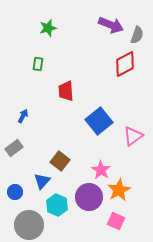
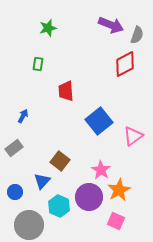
cyan hexagon: moved 2 px right, 1 px down
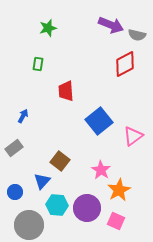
gray semicircle: rotated 84 degrees clockwise
purple circle: moved 2 px left, 11 px down
cyan hexagon: moved 2 px left, 1 px up; rotated 20 degrees counterclockwise
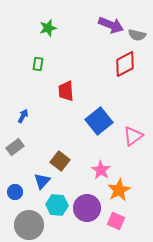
gray rectangle: moved 1 px right, 1 px up
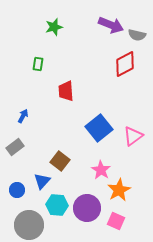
green star: moved 6 px right, 1 px up
blue square: moved 7 px down
blue circle: moved 2 px right, 2 px up
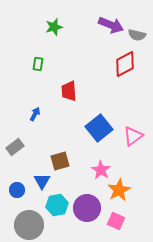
red trapezoid: moved 3 px right
blue arrow: moved 12 px right, 2 px up
brown square: rotated 36 degrees clockwise
blue triangle: rotated 12 degrees counterclockwise
cyan hexagon: rotated 15 degrees counterclockwise
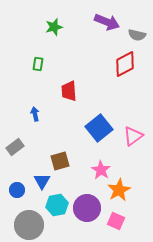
purple arrow: moved 4 px left, 3 px up
blue arrow: rotated 40 degrees counterclockwise
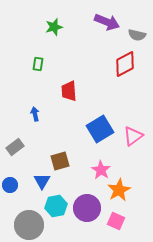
blue square: moved 1 px right, 1 px down; rotated 8 degrees clockwise
blue circle: moved 7 px left, 5 px up
cyan hexagon: moved 1 px left, 1 px down
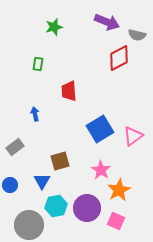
red diamond: moved 6 px left, 6 px up
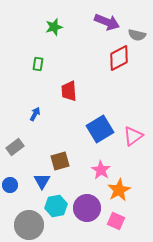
blue arrow: rotated 40 degrees clockwise
